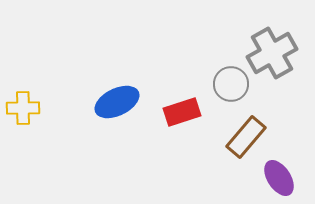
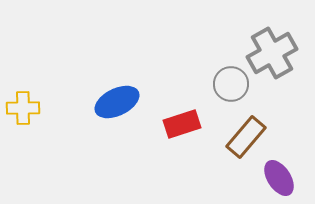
red rectangle: moved 12 px down
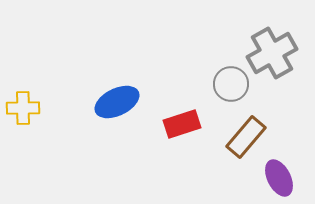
purple ellipse: rotated 6 degrees clockwise
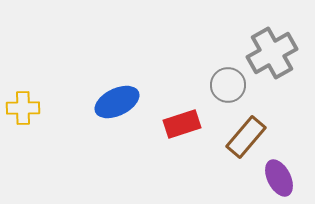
gray circle: moved 3 px left, 1 px down
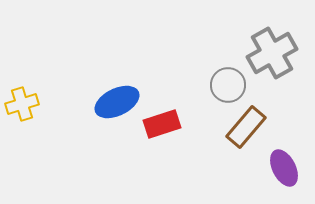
yellow cross: moved 1 px left, 4 px up; rotated 16 degrees counterclockwise
red rectangle: moved 20 px left
brown rectangle: moved 10 px up
purple ellipse: moved 5 px right, 10 px up
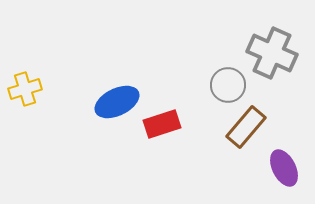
gray cross: rotated 36 degrees counterclockwise
yellow cross: moved 3 px right, 15 px up
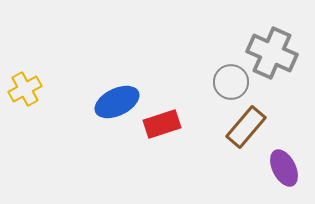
gray circle: moved 3 px right, 3 px up
yellow cross: rotated 12 degrees counterclockwise
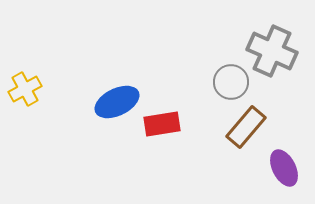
gray cross: moved 2 px up
red rectangle: rotated 9 degrees clockwise
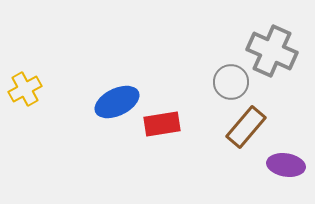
purple ellipse: moved 2 px right, 3 px up; rotated 54 degrees counterclockwise
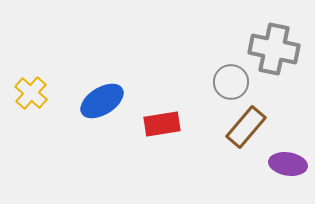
gray cross: moved 2 px right, 2 px up; rotated 12 degrees counterclockwise
yellow cross: moved 6 px right, 4 px down; rotated 20 degrees counterclockwise
blue ellipse: moved 15 px left, 1 px up; rotated 6 degrees counterclockwise
purple ellipse: moved 2 px right, 1 px up
